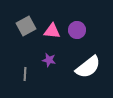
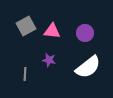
purple circle: moved 8 px right, 3 px down
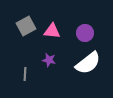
white semicircle: moved 4 px up
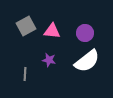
white semicircle: moved 1 px left, 2 px up
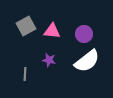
purple circle: moved 1 px left, 1 px down
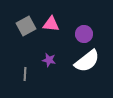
pink triangle: moved 1 px left, 7 px up
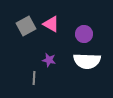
pink triangle: rotated 24 degrees clockwise
white semicircle: rotated 40 degrees clockwise
gray line: moved 9 px right, 4 px down
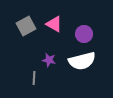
pink triangle: moved 3 px right
white semicircle: moved 5 px left; rotated 16 degrees counterclockwise
